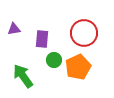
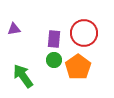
purple rectangle: moved 12 px right
orange pentagon: rotated 10 degrees counterclockwise
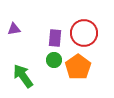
purple rectangle: moved 1 px right, 1 px up
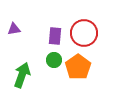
purple rectangle: moved 2 px up
green arrow: moved 1 px left, 1 px up; rotated 55 degrees clockwise
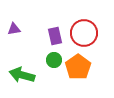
purple rectangle: rotated 18 degrees counterclockwise
green arrow: rotated 95 degrees counterclockwise
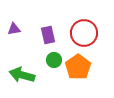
purple rectangle: moved 7 px left, 1 px up
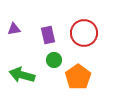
orange pentagon: moved 10 px down
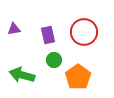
red circle: moved 1 px up
